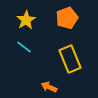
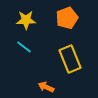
yellow star: rotated 30 degrees clockwise
orange arrow: moved 3 px left
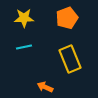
yellow star: moved 2 px left, 2 px up
cyan line: rotated 49 degrees counterclockwise
orange arrow: moved 1 px left
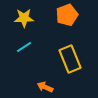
orange pentagon: moved 3 px up
cyan line: rotated 21 degrees counterclockwise
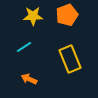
yellow star: moved 9 px right, 2 px up
orange arrow: moved 16 px left, 8 px up
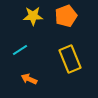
orange pentagon: moved 1 px left, 1 px down
cyan line: moved 4 px left, 3 px down
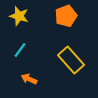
yellow star: moved 14 px left; rotated 18 degrees clockwise
cyan line: rotated 21 degrees counterclockwise
yellow rectangle: moved 1 px right, 1 px down; rotated 20 degrees counterclockwise
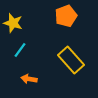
yellow star: moved 6 px left, 7 px down
orange arrow: rotated 14 degrees counterclockwise
